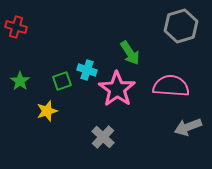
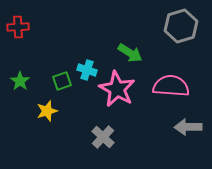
red cross: moved 2 px right; rotated 20 degrees counterclockwise
green arrow: rotated 25 degrees counterclockwise
pink star: rotated 6 degrees counterclockwise
gray arrow: rotated 20 degrees clockwise
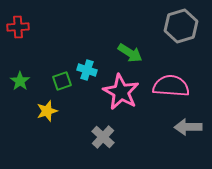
pink star: moved 4 px right, 3 px down
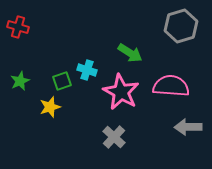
red cross: rotated 20 degrees clockwise
green star: rotated 12 degrees clockwise
yellow star: moved 3 px right, 4 px up
gray cross: moved 11 px right
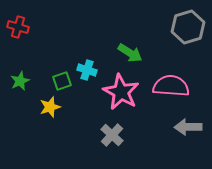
gray hexagon: moved 7 px right, 1 px down
gray cross: moved 2 px left, 2 px up
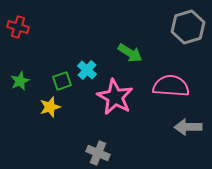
cyan cross: rotated 24 degrees clockwise
pink star: moved 6 px left, 5 px down
gray cross: moved 14 px left, 18 px down; rotated 20 degrees counterclockwise
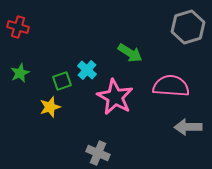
green star: moved 8 px up
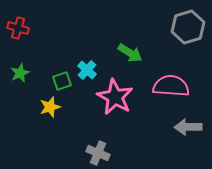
red cross: moved 1 px down
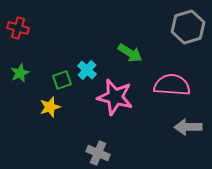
green square: moved 1 px up
pink semicircle: moved 1 px right, 1 px up
pink star: rotated 15 degrees counterclockwise
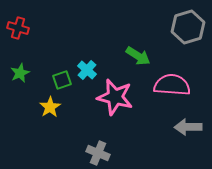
green arrow: moved 8 px right, 3 px down
yellow star: rotated 15 degrees counterclockwise
